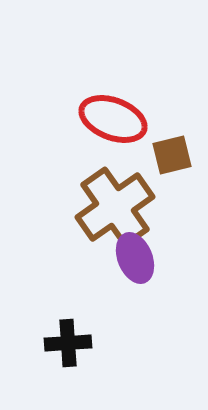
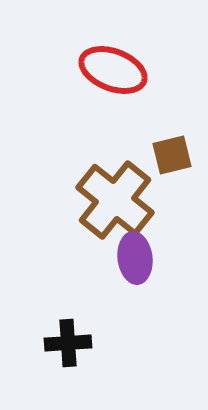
red ellipse: moved 49 px up
brown cross: moved 7 px up; rotated 16 degrees counterclockwise
purple ellipse: rotated 15 degrees clockwise
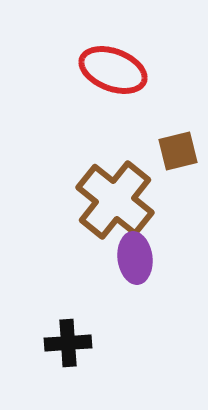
brown square: moved 6 px right, 4 px up
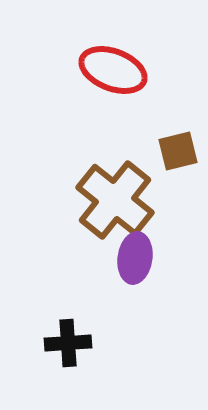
purple ellipse: rotated 15 degrees clockwise
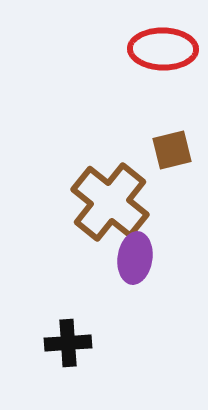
red ellipse: moved 50 px right, 21 px up; rotated 20 degrees counterclockwise
brown square: moved 6 px left, 1 px up
brown cross: moved 5 px left, 2 px down
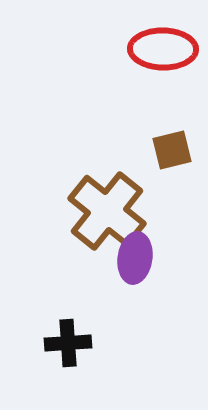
brown cross: moved 3 px left, 9 px down
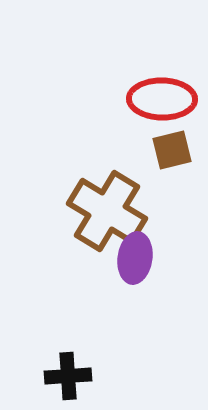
red ellipse: moved 1 px left, 50 px down
brown cross: rotated 8 degrees counterclockwise
black cross: moved 33 px down
